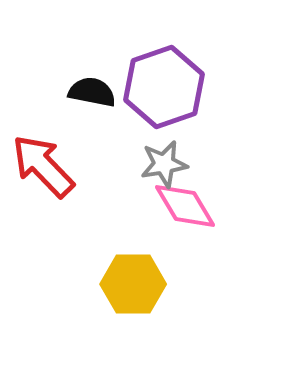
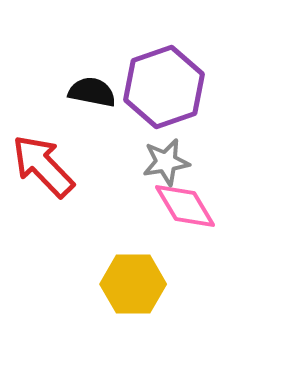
gray star: moved 2 px right, 2 px up
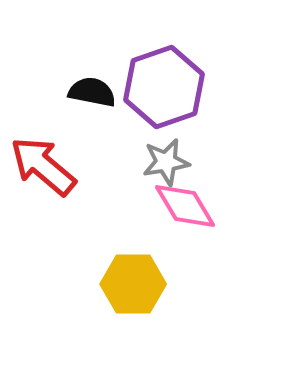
red arrow: rotated 6 degrees counterclockwise
